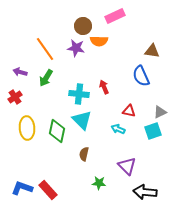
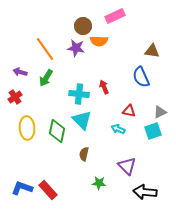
blue semicircle: moved 1 px down
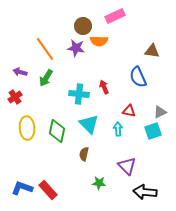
blue semicircle: moved 3 px left
cyan triangle: moved 7 px right, 4 px down
cyan arrow: rotated 64 degrees clockwise
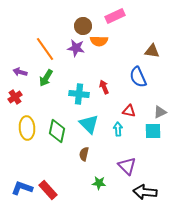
cyan square: rotated 18 degrees clockwise
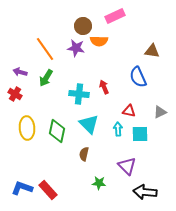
red cross: moved 3 px up; rotated 24 degrees counterclockwise
cyan square: moved 13 px left, 3 px down
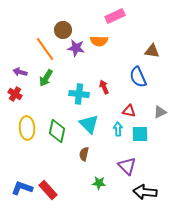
brown circle: moved 20 px left, 4 px down
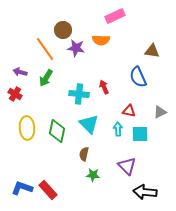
orange semicircle: moved 2 px right, 1 px up
green star: moved 6 px left, 8 px up
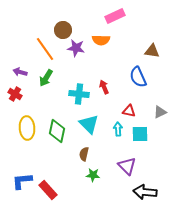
blue L-shape: moved 7 px up; rotated 25 degrees counterclockwise
